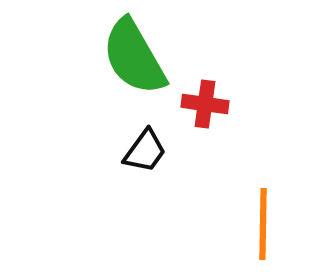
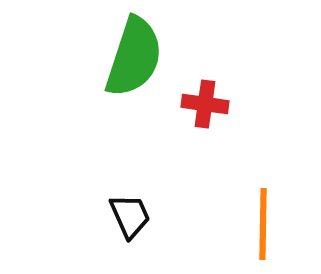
green semicircle: rotated 132 degrees counterclockwise
black trapezoid: moved 15 px left, 65 px down; rotated 60 degrees counterclockwise
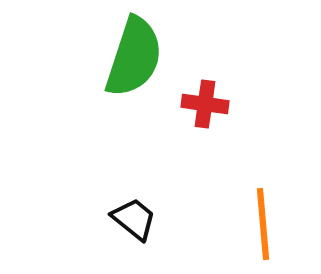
black trapezoid: moved 4 px right, 3 px down; rotated 27 degrees counterclockwise
orange line: rotated 6 degrees counterclockwise
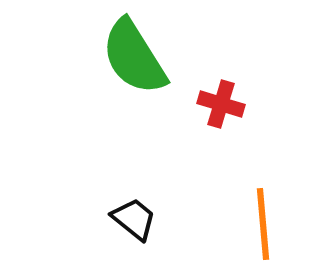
green semicircle: rotated 130 degrees clockwise
red cross: moved 16 px right; rotated 9 degrees clockwise
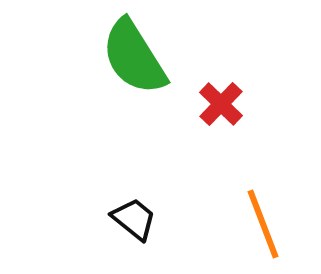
red cross: rotated 27 degrees clockwise
orange line: rotated 16 degrees counterclockwise
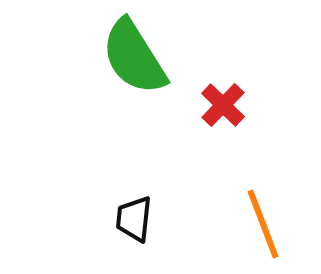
red cross: moved 2 px right, 1 px down
black trapezoid: rotated 123 degrees counterclockwise
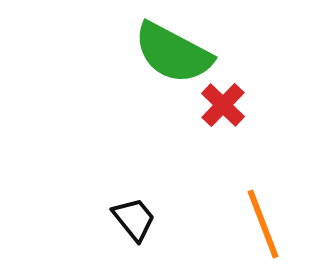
green semicircle: moved 39 px right, 4 px up; rotated 30 degrees counterclockwise
black trapezoid: rotated 135 degrees clockwise
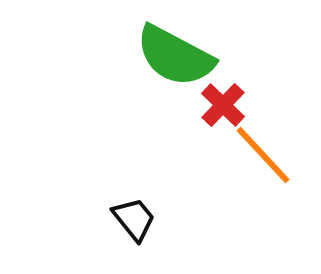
green semicircle: moved 2 px right, 3 px down
orange line: moved 69 px up; rotated 22 degrees counterclockwise
